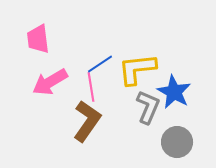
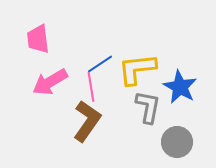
blue star: moved 6 px right, 5 px up
gray L-shape: rotated 12 degrees counterclockwise
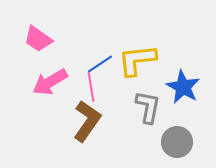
pink trapezoid: rotated 48 degrees counterclockwise
yellow L-shape: moved 9 px up
blue star: moved 3 px right
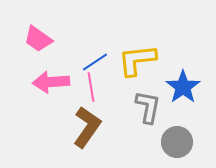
blue line: moved 5 px left, 2 px up
pink arrow: moved 1 px right; rotated 27 degrees clockwise
blue star: rotated 8 degrees clockwise
brown L-shape: moved 6 px down
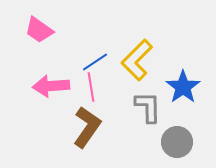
pink trapezoid: moved 1 px right, 9 px up
yellow L-shape: rotated 39 degrees counterclockwise
pink arrow: moved 4 px down
gray L-shape: rotated 12 degrees counterclockwise
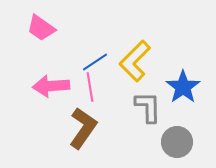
pink trapezoid: moved 2 px right, 2 px up
yellow L-shape: moved 2 px left, 1 px down
pink line: moved 1 px left
brown L-shape: moved 4 px left, 1 px down
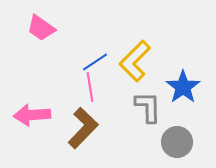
pink arrow: moved 19 px left, 29 px down
brown L-shape: rotated 9 degrees clockwise
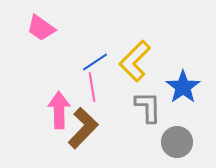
pink line: moved 2 px right
pink arrow: moved 27 px right, 5 px up; rotated 93 degrees clockwise
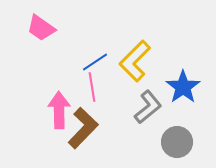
gray L-shape: rotated 52 degrees clockwise
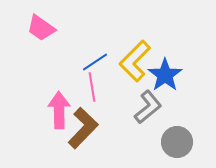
blue star: moved 18 px left, 12 px up
